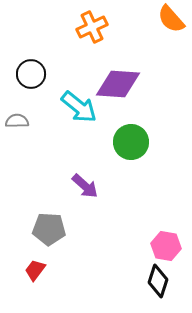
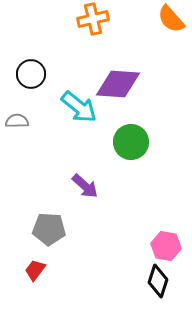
orange cross: moved 1 px right, 8 px up; rotated 12 degrees clockwise
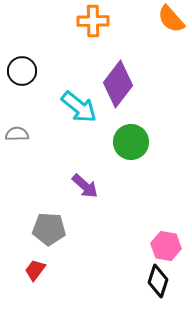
orange cross: moved 2 px down; rotated 12 degrees clockwise
black circle: moved 9 px left, 3 px up
purple diamond: rotated 57 degrees counterclockwise
gray semicircle: moved 13 px down
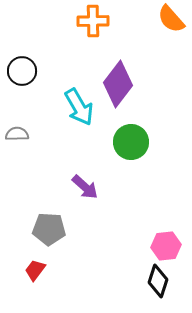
cyan arrow: rotated 21 degrees clockwise
purple arrow: moved 1 px down
pink hexagon: rotated 16 degrees counterclockwise
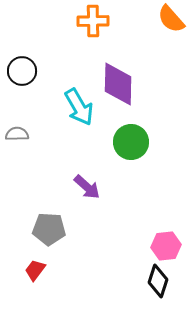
purple diamond: rotated 36 degrees counterclockwise
purple arrow: moved 2 px right
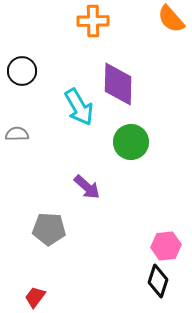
red trapezoid: moved 27 px down
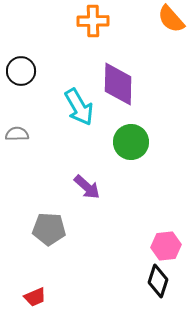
black circle: moved 1 px left
red trapezoid: rotated 150 degrees counterclockwise
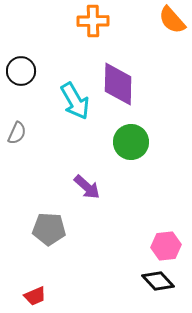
orange semicircle: moved 1 px right, 1 px down
cyan arrow: moved 4 px left, 6 px up
gray semicircle: moved 1 px up; rotated 115 degrees clockwise
black diamond: rotated 60 degrees counterclockwise
red trapezoid: moved 1 px up
